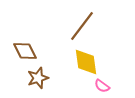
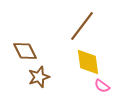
yellow diamond: moved 2 px right
brown star: moved 1 px right, 1 px up
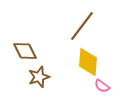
yellow diamond: rotated 12 degrees clockwise
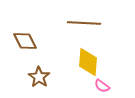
brown line: moved 2 px right, 3 px up; rotated 56 degrees clockwise
brown diamond: moved 10 px up
brown star: rotated 20 degrees counterclockwise
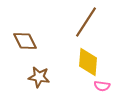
brown line: moved 2 px right, 1 px up; rotated 60 degrees counterclockwise
brown star: rotated 25 degrees counterclockwise
pink semicircle: rotated 28 degrees counterclockwise
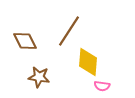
brown line: moved 17 px left, 9 px down
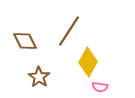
yellow diamond: rotated 24 degrees clockwise
brown star: rotated 25 degrees clockwise
pink semicircle: moved 2 px left, 1 px down
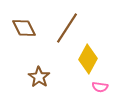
brown line: moved 2 px left, 3 px up
brown diamond: moved 1 px left, 13 px up
yellow diamond: moved 3 px up
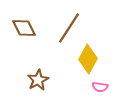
brown line: moved 2 px right
brown star: moved 1 px left, 3 px down; rotated 10 degrees clockwise
